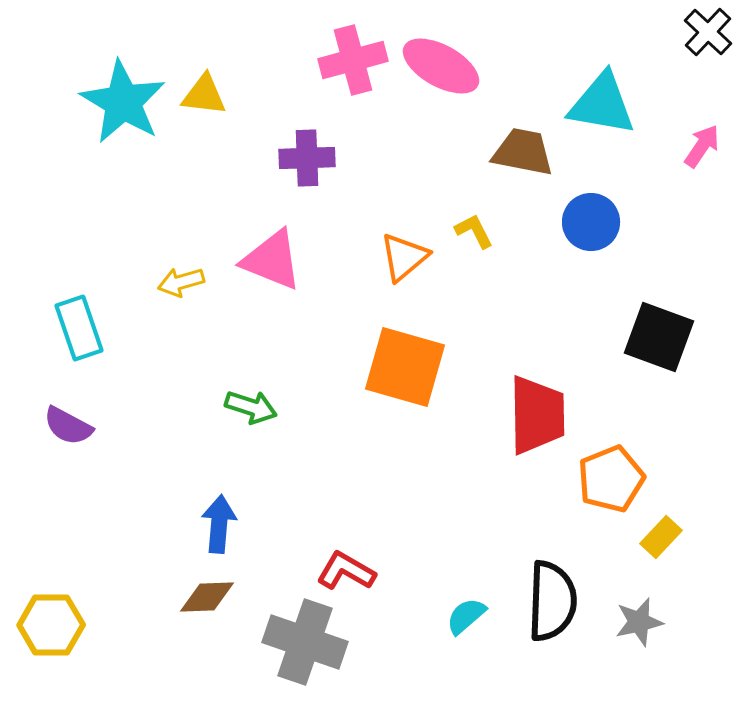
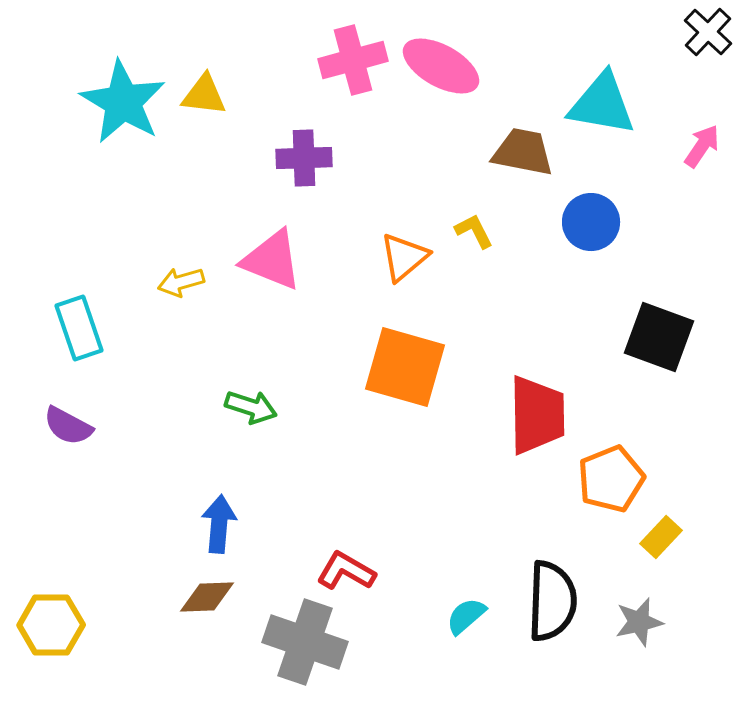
purple cross: moved 3 px left
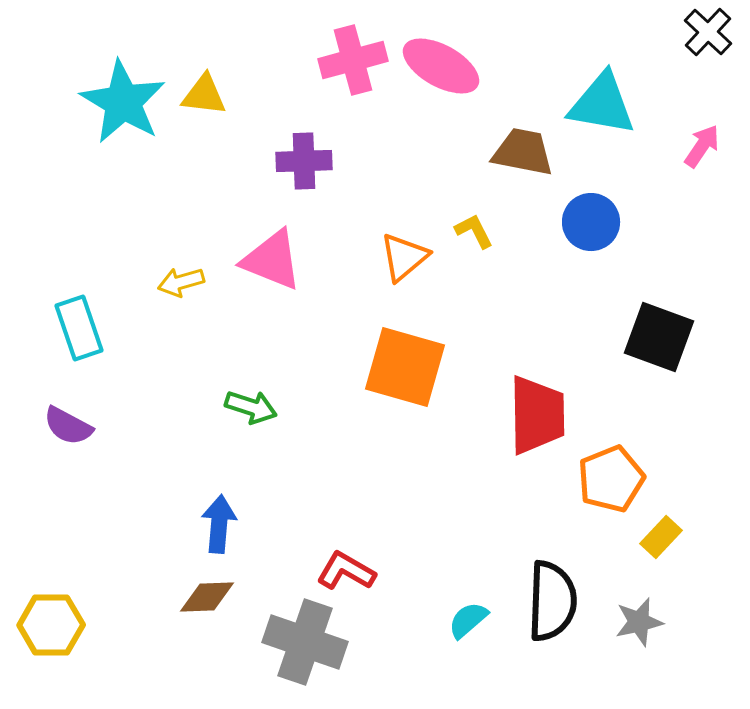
purple cross: moved 3 px down
cyan semicircle: moved 2 px right, 4 px down
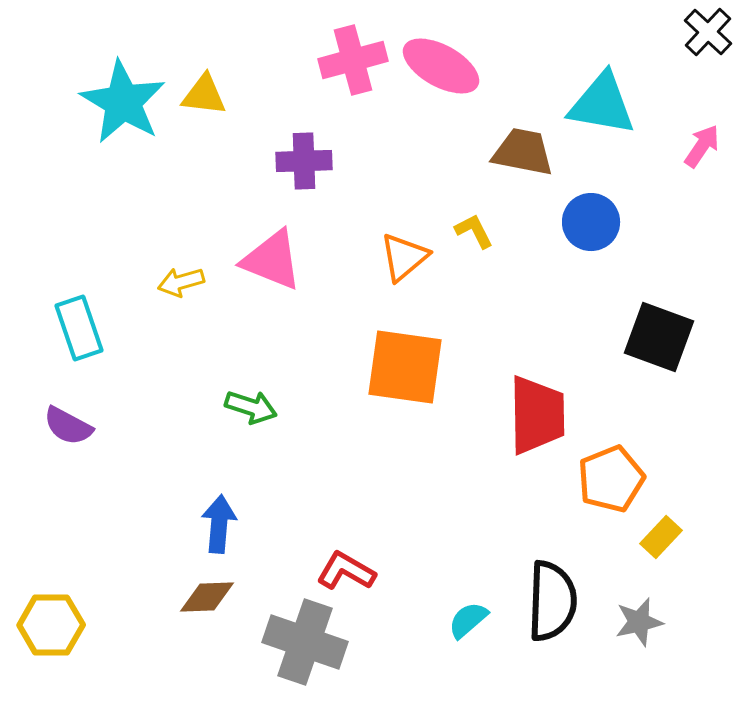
orange square: rotated 8 degrees counterclockwise
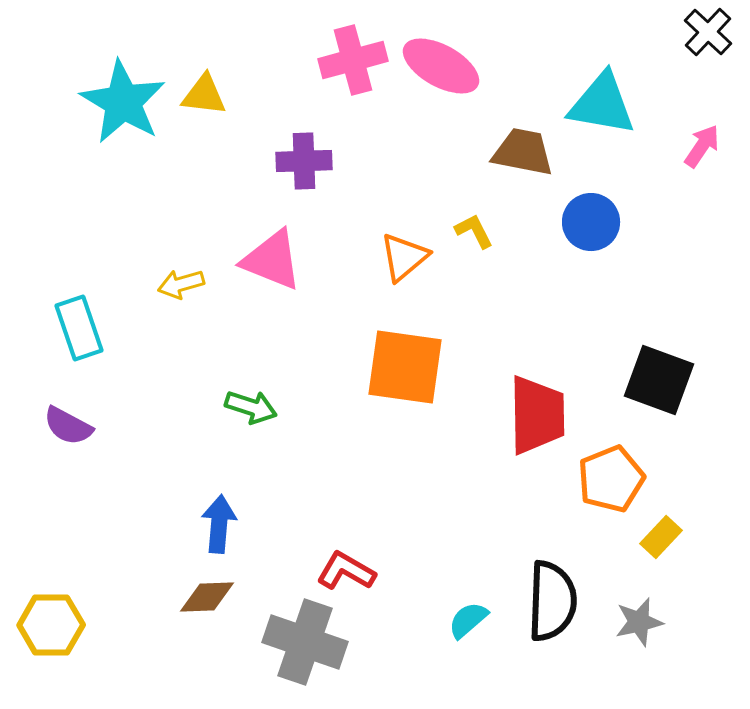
yellow arrow: moved 2 px down
black square: moved 43 px down
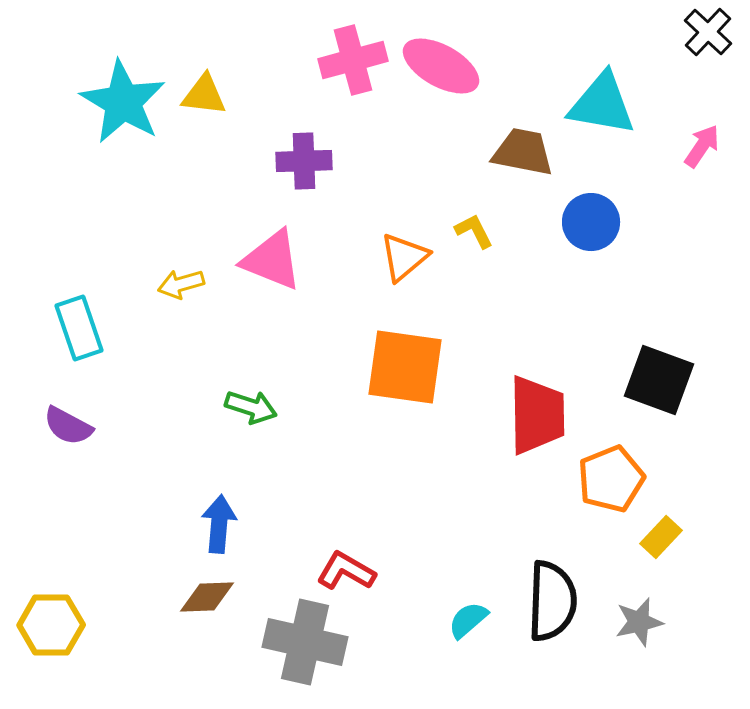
gray cross: rotated 6 degrees counterclockwise
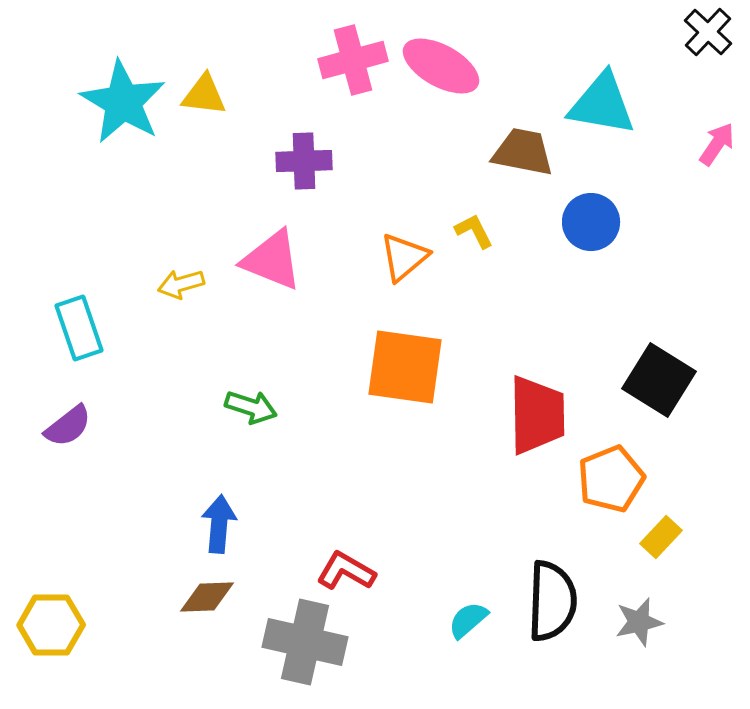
pink arrow: moved 15 px right, 2 px up
black square: rotated 12 degrees clockwise
purple semicircle: rotated 66 degrees counterclockwise
